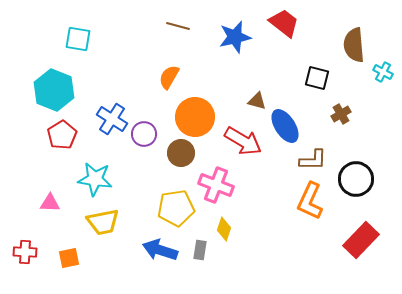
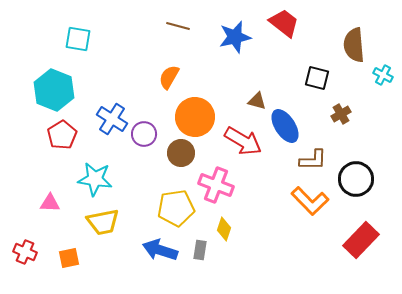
cyan cross: moved 3 px down
orange L-shape: rotated 69 degrees counterclockwise
red cross: rotated 20 degrees clockwise
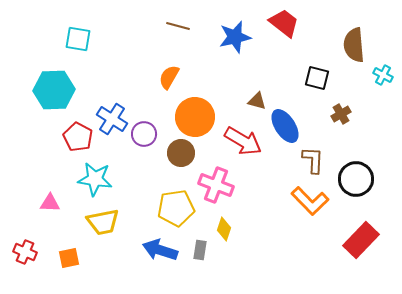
cyan hexagon: rotated 24 degrees counterclockwise
red pentagon: moved 16 px right, 2 px down; rotated 12 degrees counterclockwise
brown L-shape: rotated 88 degrees counterclockwise
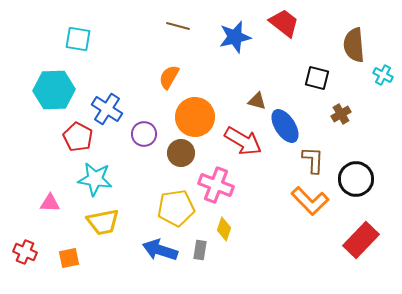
blue cross: moved 5 px left, 10 px up
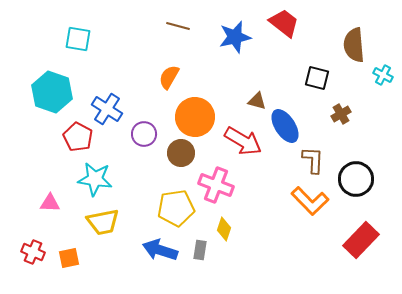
cyan hexagon: moved 2 px left, 2 px down; rotated 21 degrees clockwise
red cross: moved 8 px right
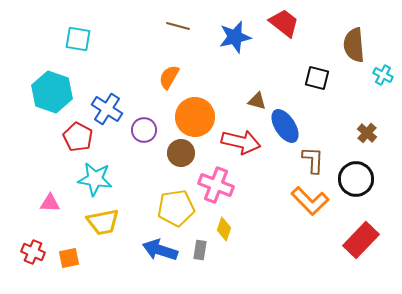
brown cross: moved 26 px right, 19 px down; rotated 18 degrees counterclockwise
purple circle: moved 4 px up
red arrow: moved 2 px left, 1 px down; rotated 18 degrees counterclockwise
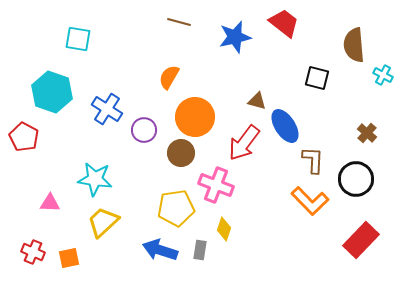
brown line: moved 1 px right, 4 px up
red pentagon: moved 54 px left
red arrow: moved 3 px right, 1 px down; rotated 114 degrees clockwise
yellow trapezoid: rotated 148 degrees clockwise
